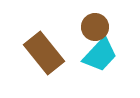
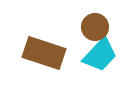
brown rectangle: rotated 33 degrees counterclockwise
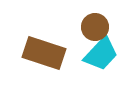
cyan trapezoid: moved 1 px right, 1 px up
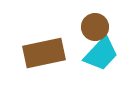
brown rectangle: rotated 30 degrees counterclockwise
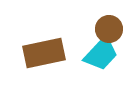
brown circle: moved 14 px right, 2 px down
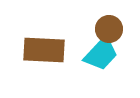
brown rectangle: moved 3 px up; rotated 15 degrees clockwise
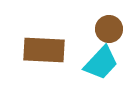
cyan trapezoid: moved 9 px down
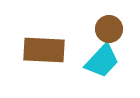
cyan trapezoid: moved 1 px right, 2 px up
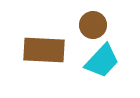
brown circle: moved 16 px left, 4 px up
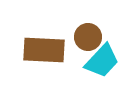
brown circle: moved 5 px left, 12 px down
